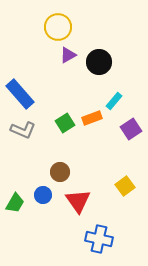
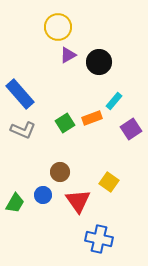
yellow square: moved 16 px left, 4 px up; rotated 18 degrees counterclockwise
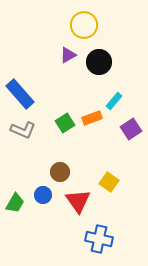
yellow circle: moved 26 px right, 2 px up
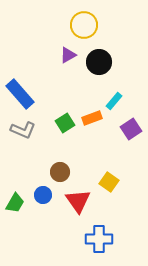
blue cross: rotated 12 degrees counterclockwise
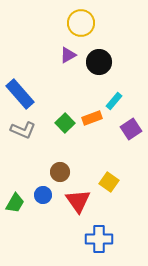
yellow circle: moved 3 px left, 2 px up
green square: rotated 12 degrees counterclockwise
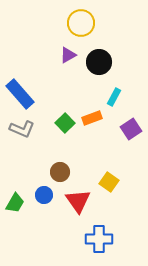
cyan rectangle: moved 4 px up; rotated 12 degrees counterclockwise
gray L-shape: moved 1 px left, 1 px up
blue circle: moved 1 px right
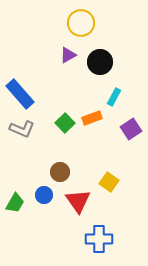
black circle: moved 1 px right
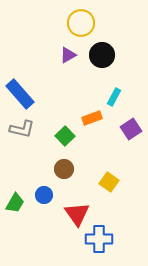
black circle: moved 2 px right, 7 px up
green square: moved 13 px down
gray L-shape: rotated 10 degrees counterclockwise
brown circle: moved 4 px right, 3 px up
red triangle: moved 1 px left, 13 px down
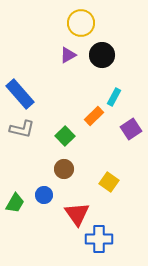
orange rectangle: moved 2 px right, 2 px up; rotated 24 degrees counterclockwise
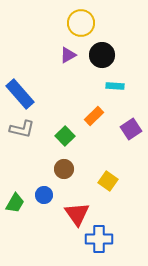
cyan rectangle: moved 1 px right, 11 px up; rotated 66 degrees clockwise
yellow square: moved 1 px left, 1 px up
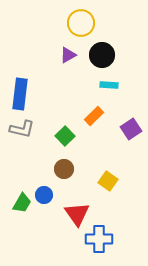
cyan rectangle: moved 6 px left, 1 px up
blue rectangle: rotated 48 degrees clockwise
green trapezoid: moved 7 px right
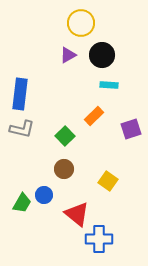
purple square: rotated 15 degrees clockwise
red triangle: rotated 16 degrees counterclockwise
